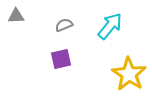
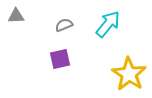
cyan arrow: moved 2 px left, 2 px up
purple square: moved 1 px left
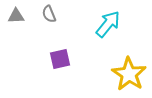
gray semicircle: moved 15 px left, 11 px up; rotated 90 degrees counterclockwise
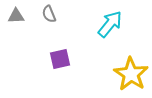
cyan arrow: moved 2 px right
yellow star: moved 2 px right
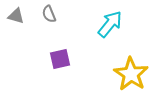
gray triangle: rotated 18 degrees clockwise
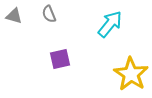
gray triangle: moved 2 px left
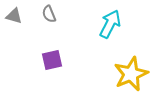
cyan arrow: rotated 12 degrees counterclockwise
purple square: moved 8 px left, 1 px down
yellow star: rotated 16 degrees clockwise
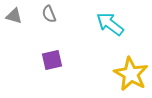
cyan arrow: rotated 80 degrees counterclockwise
yellow star: rotated 20 degrees counterclockwise
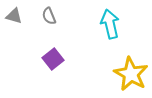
gray semicircle: moved 2 px down
cyan arrow: rotated 40 degrees clockwise
purple square: moved 1 px right, 1 px up; rotated 25 degrees counterclockwise
